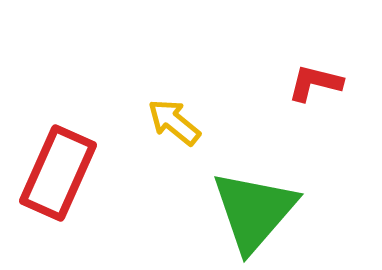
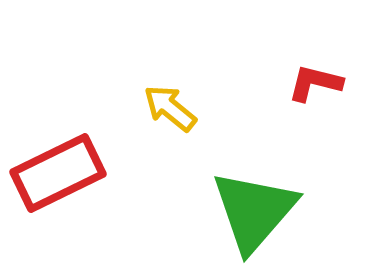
yellow arrow: moved 4 px left, 14 px up
red rectangle: rotated 40 degrees clockwise
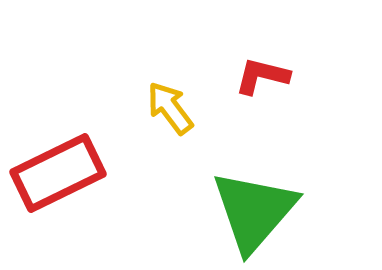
red L-shape: moved 53 px left, 7 px up
yellow arrow: rotated 14 degrees clockwise
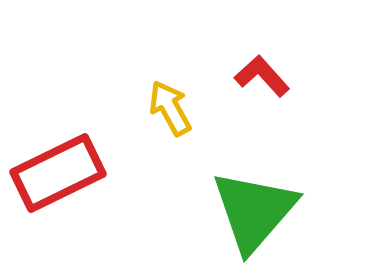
red L-shape: rotated 34 degrees clockwise
yellow arrow: rotated 8 degrees clockwise
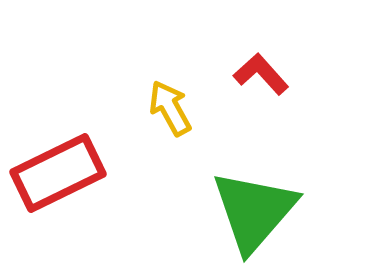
red L-shape: moved 1 px left, 2 px up
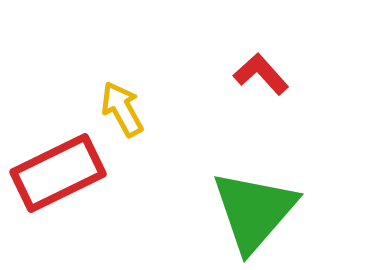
yellow arrow: moved 48 px left, 1 px down
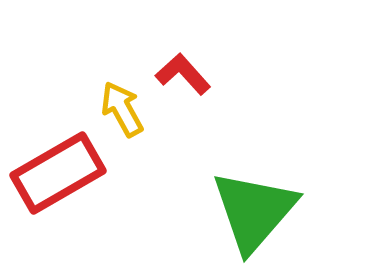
red L-shape: moved 78 px left
red rectangle: rotated 4 degrees counterclockwise
